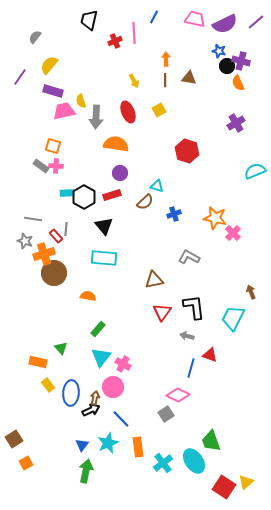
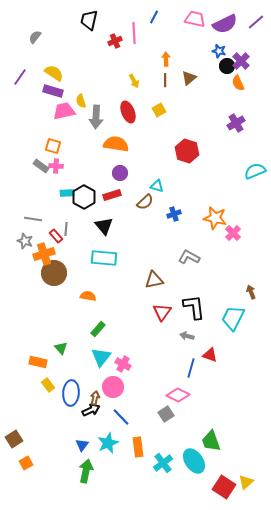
purple cross at (241, 61): rotated 30 degrees clockwise
yellow semicircle at (49, 65): moved 5 px right, 8 px down; rotated 84 degrees clockwise
brown triangle at (189, 78): rotated 49 degrees counterclockwise
blue line at (121, 419): moved 2 px up
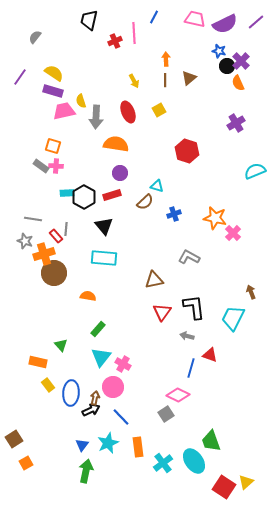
green triangle at (61, 348): moved 3 px up
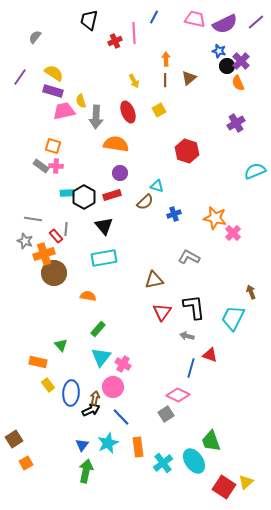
cyan rectangle at (104, 258): rotated 15 degrees counterclockwise
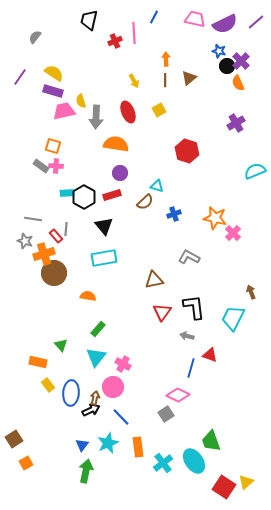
cyan triangle at (101, 357): moved 5 px left
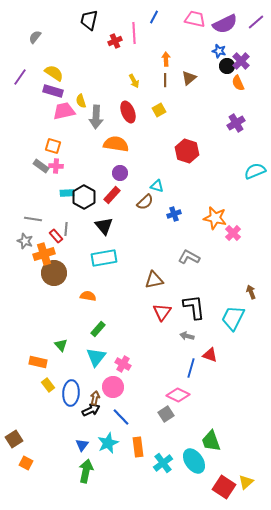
red rectangle at (112, 195): rotated 30 degrees counterclockwise
orange square at (26, 463): rotated 32 degrees counterclockwise
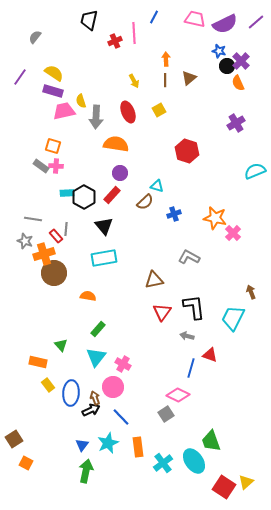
brown arrow at (95, 398): rotated 32 degrees counterclockwise
